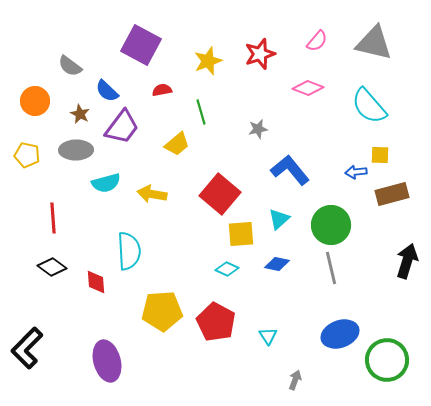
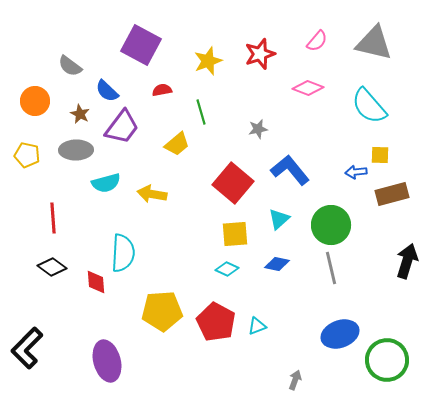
red square at (220, 194): moved 13 px right, 11 px up
yellow square at (241, 234): moved 6 px left
cyan semicircle at (129, 251): moved 6 px left, 2 px down; rotated 6 degrees clockwise
cyan triangle at (268, 336): moved 11 px left, 10 px up; rotated 42 degrees clockwise
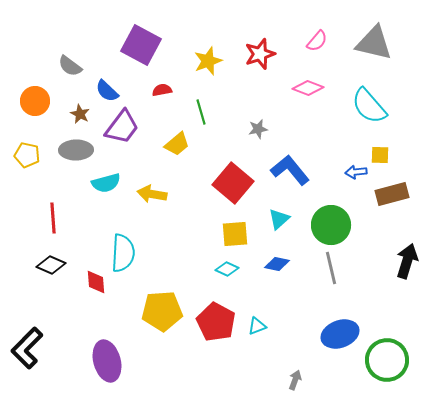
black diamond at (52, 267): moved 1 px left, 2 px up; rotated 12 degrees counterclockwise
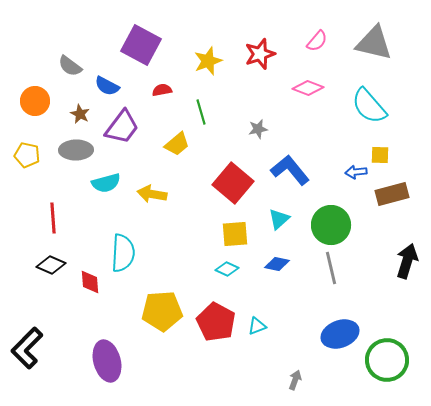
blue semicircle at (107, 91): moved 5 px up; rotated 15 degrees counterclockwise
red diamond at (96, 282): moved 6 px left
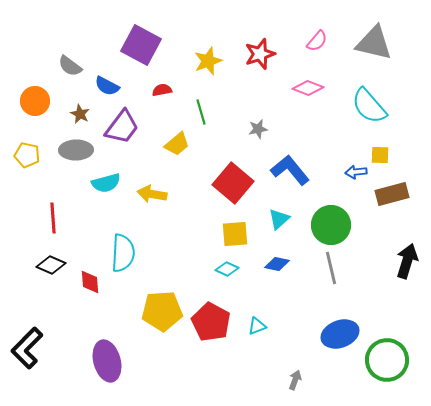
red pentagon at (216, 322): moved 5 px left
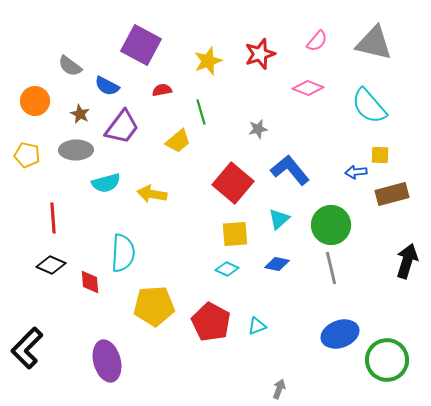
yellow trapezoid at (177, 144): moved 1 px right, 3 px up
yellow pentagon at (162, 311): moved 8 px left, 5 px up
gray arrow at (295, 380): moved 16 px left, 9 px down
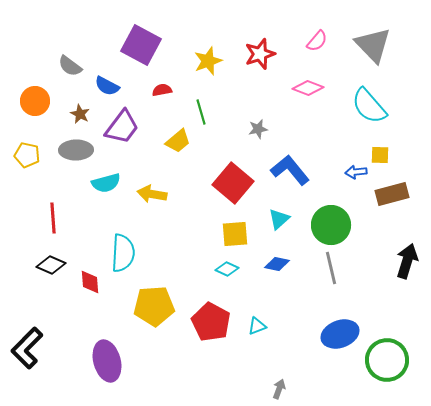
gray triangle at (374, 43): moved 1 px left, 2 px down; rotated 33 degrees clockwise
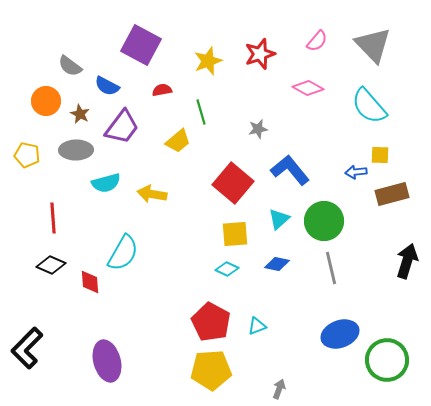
pink diamond at (308, 88): rotated 8 degrees clockwise
orange circle at (35, 101): moved 11 px right
green circle at (331, 225): moved 7 px left, 4 px up
cyan semicircle at (123, 253): rotated 27 degrees clockwise
yellow pentagon at (154, 306): moved 57 px right, 64 px down
